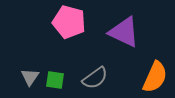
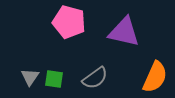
purple triangle: rotated 12 degrees counterclockwise
green square: moved 1 px left, 1 px up
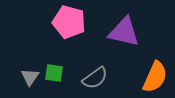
green square: moved 6 px up
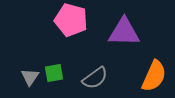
pink pentagon: moved 2 px right, 2 px up
purple triangle: rotated 12 degrees counterclockwise
green square: rotated 18 degrees counterclockwise
orange semicircle: moved 1 px left, 1 px up
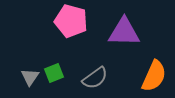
pink pentagon: moved 1 px down
green square: rotated 12 degrees counterclockwise
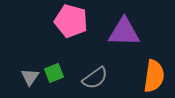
orange semicircle: rotated 16 degrees counterclockwise
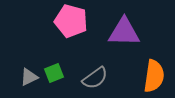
gray triangle: moved 1 px left; rotated 30 degrees clockwise
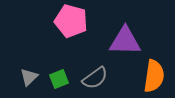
purple triangle: moved 1 px right, 9 px down
green square: moved 5 px right, 6 px down
gray triangle: rotated 18 degrees counterclockwise
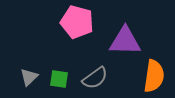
pink pentagon: moved 6 px right, 1 px down
green square: rotated 30 degrees clockwise
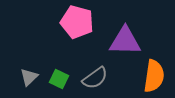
green square: rotated 18 degrees clockwise
